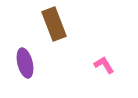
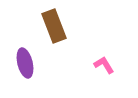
brown rectangle: moved 2 px down
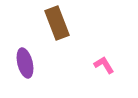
brown rectangle: moved 3 px right, 3 px up
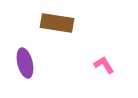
brown rectangle: rotated 60 degrees counterclockwise
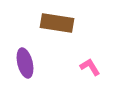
pink L-shape: moved 14 px left, 2 px down
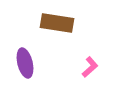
pink L-shape: rotated 80 degrees clockwise
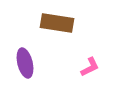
pink L-shape: rotated 15 degrees clockwise
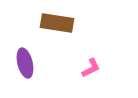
pink L-shape: moved 1 px right, 1 px down
